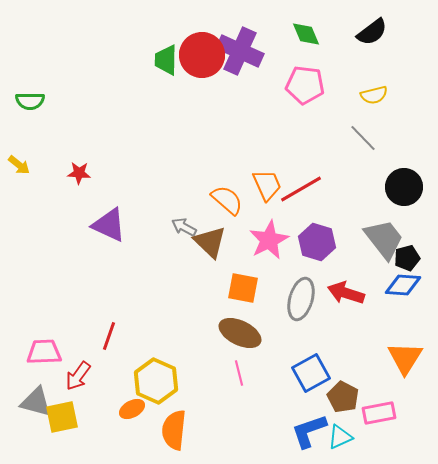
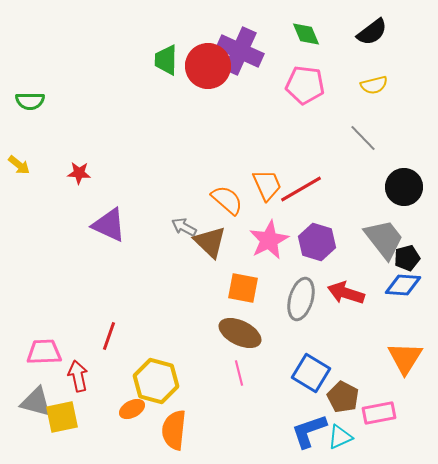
red circle at (202, 55): moved 6 px right, 11 px down
yellow semicircle at (374, 95): moved 10 px up
blue square at (311, 373): rotated 30 degrees counterclockwise
red arrow at (78, 376): rotated 132 degrees clockwise
yellow hexagon at (156, 381): rotated 9 degrees counterclockwise
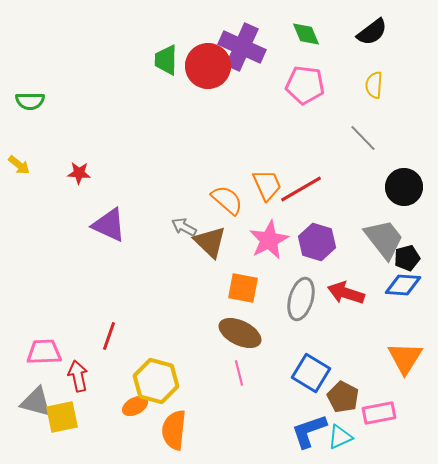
purple cross at (240, 51): moved 2 px right, 4 px up
yellow semicircle at (374, 85): rotated 108 degrees clockwise
orange ellipse at (132, 409): moved 3 px right, 3 px up
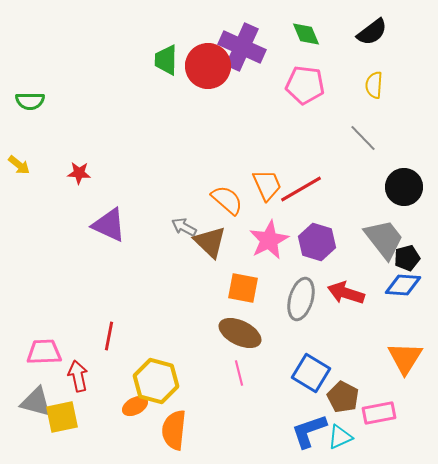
red line at (109, 336): rotated 8 degrees counterclockwise
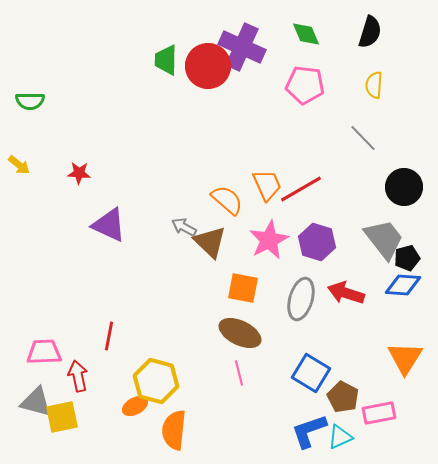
black semicircle at (372, 32): moved 2 px left; rotated 36 degrees counterclockwise
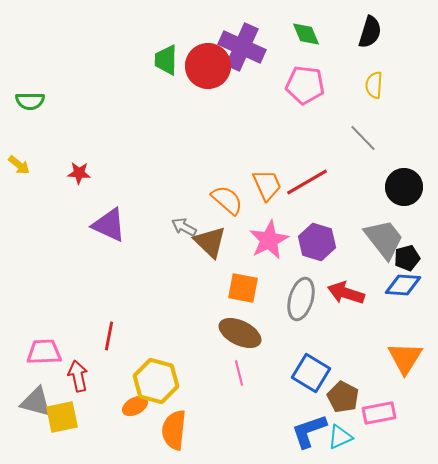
red line at (301, 189): moved 6 px right, 7 px up
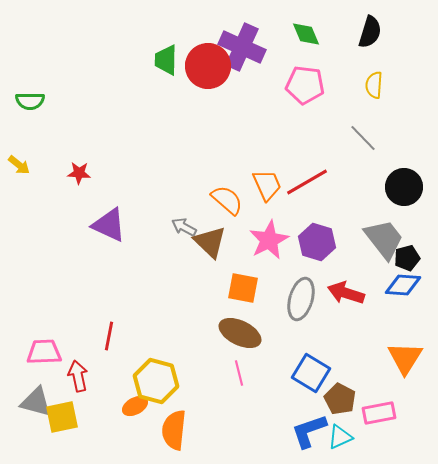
brown pentagon at (343, 397): moved 3 px left, 2 px down
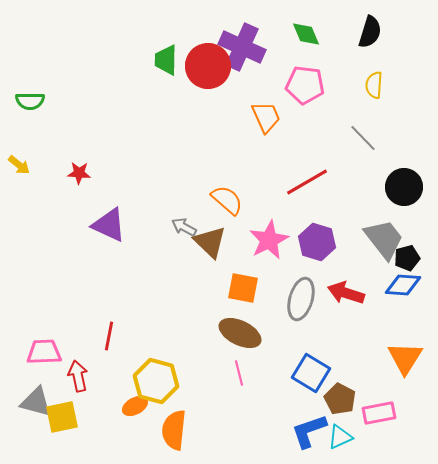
orange trapezoid at (267, 185): moved 1 px left, 68 px up
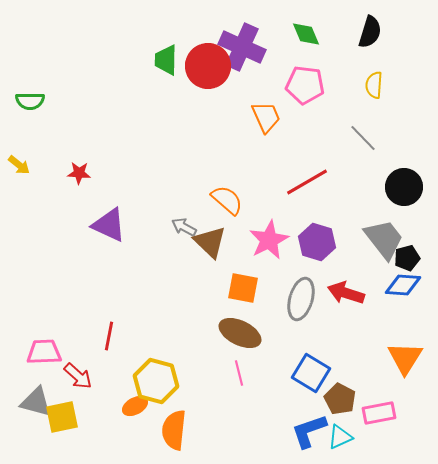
red arrow at (78, 376): rotated 144 degrees clockwise
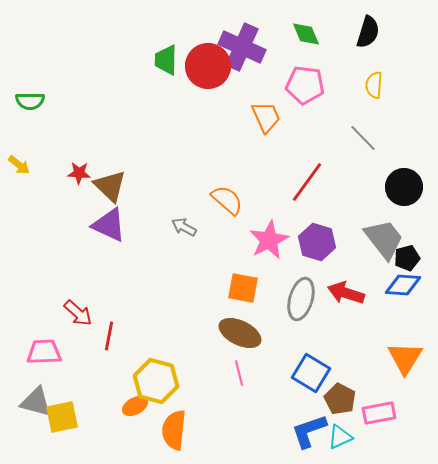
black semicircle at (370, 32): moved 2 px left
red line at (307, 182): rotated 24 degrees counterclockwise
brown triangle at (210, 242): moved 100 px left, 56 px up
red arrow at (78, 376): moved 63 px up
